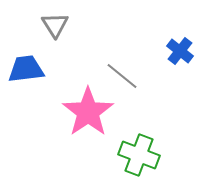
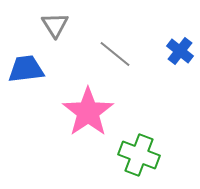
gray line: moved 7 px left, 22 px up
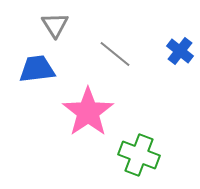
blue trapezoid: moved 11 px right
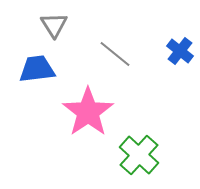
gray triangle: moved 1 px left
green cross: rotated 21 degrees clockwise
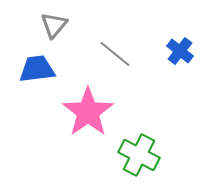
gray triangle: rotated 12 degrees clockwise
green cross: rotated 15 degrees counterclockwise
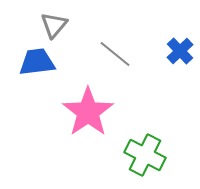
blue cross: rotated 8 degrees clockwise
blue trapezoid: moved 7 px up
green cross: moved 6 px right
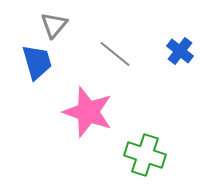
blue cross: rotated 8 degrees counterclockwise
blue trapezoid: rotated 81 degrees clockwise
pink star: rotated 18 degrees counterclockwise
green cross: rotated 9 degrees counterclockwise
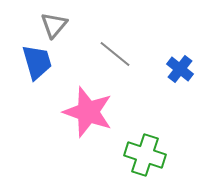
blue cross: moved 18 px down
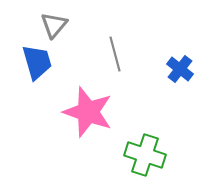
gray line: rotated 36 degrees clockwise
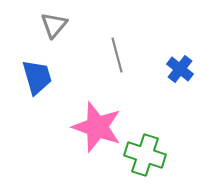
gray line: moved 2 px right, 1 px down
blue trapezoid: moved 15 px down
pink star: moved 9 px right, 15 px down
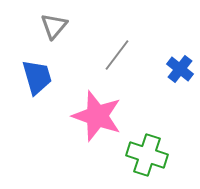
gray triangle: moved 1 px down
gray line: rotated 52 degrees clockwise
pink star: moved 11 px up
green cross: moved 2 px right
